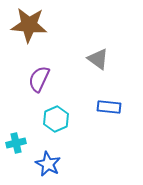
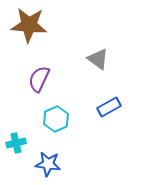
blue rectangle: rotated 35 degrees counterclockwise
blue star: rotated 20 degrees counterclockwise
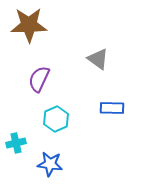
brown star: rotated 6 degrees counterclockwise
blue rectangle: moved 3 px right, 1 px down; rotated 30 degrees clockwise
blue star: moved 2 px right
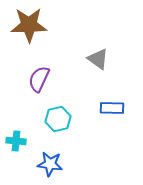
cyan hexagon: moved 2 px right; rotated 10 degrees clockwise
cyan cross: moved 2 px up; rotated 18 degrees clockwise
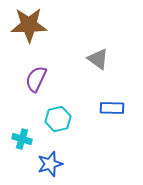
purple semicircle: moved 3 px left
cyan cross: moved 6 px right, 2 px up; rotated 12 degrees clockwise
blue star: rotated 25 degrees counterclockwise
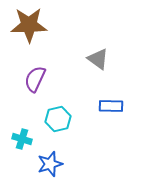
purple semicircle: moved 1 px left
blue rectangle: moved 1 px left, 2 px up
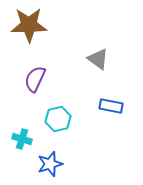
blue rectangle: rotated 10 degrees clockwise
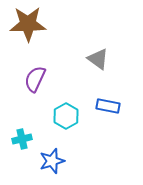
brown star: moved 1 px left, 1 px up
blue rectangle: moved 3 px left
cyan hexagon: moved 8 px right, 3 px up; rotated 15 degrees counterclockwise
cyan cross: rotated 30 degrees counterclockwise
blue star: moved 2 px right, 3 px up
